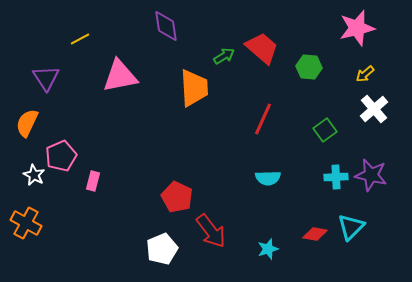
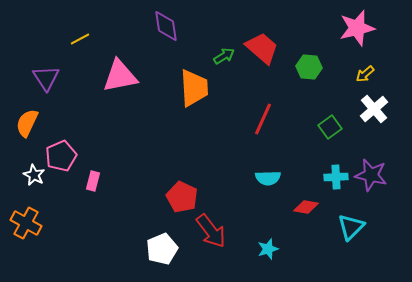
green square: moved 5 px right, 3 px up
red pentagon: moved 5 px right
red diamond: moved 9 px left, 27 px up
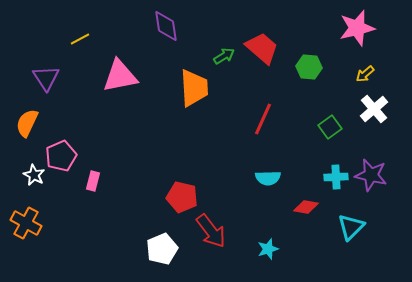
red pentagon: rotated 12 degrees counterclockwise
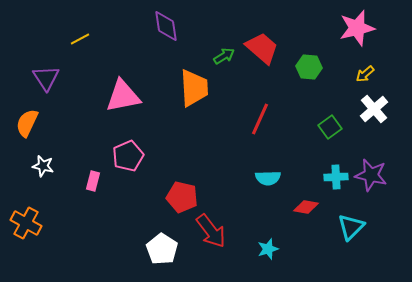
pink triangle: moved 3 px right, 20 px down
red line: moved 3 px left
pink pentagon: moved 67 px right
white star: moved 9 px right, 9 px up; rotated 15 degrees counterclockwise
white pentagon: rotated 16 degrees counterclockwise
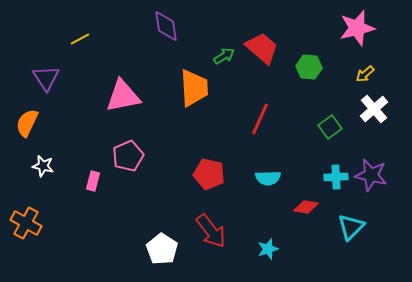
red pentagon: moved 27 px right, 23 px up
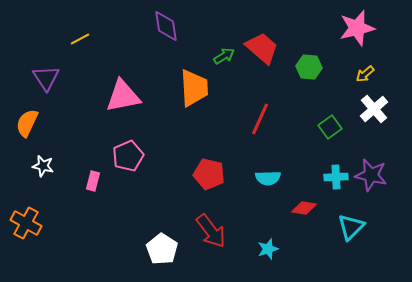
red diamond: moved 2 px left, 1 px down
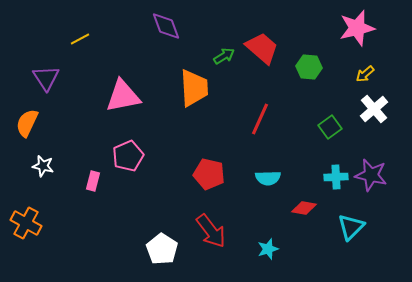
purple diamond: rotated 12 degrees counterclockwise
